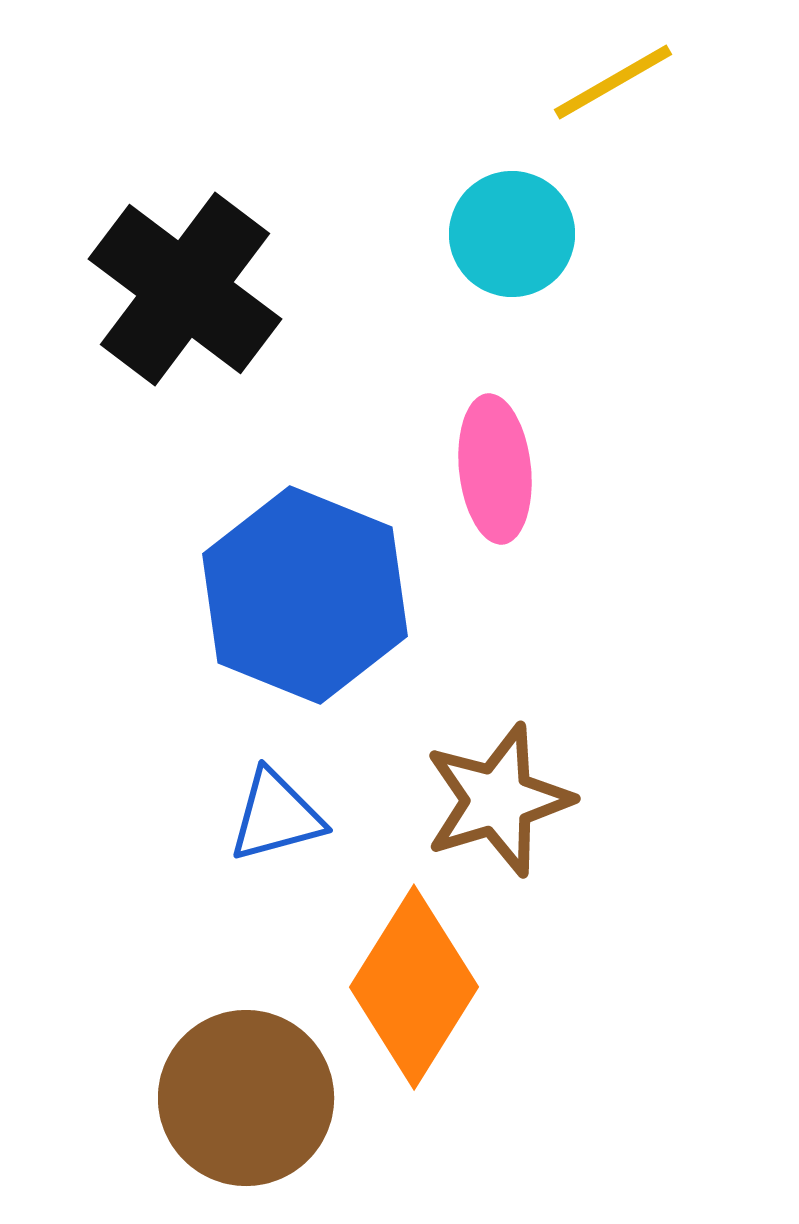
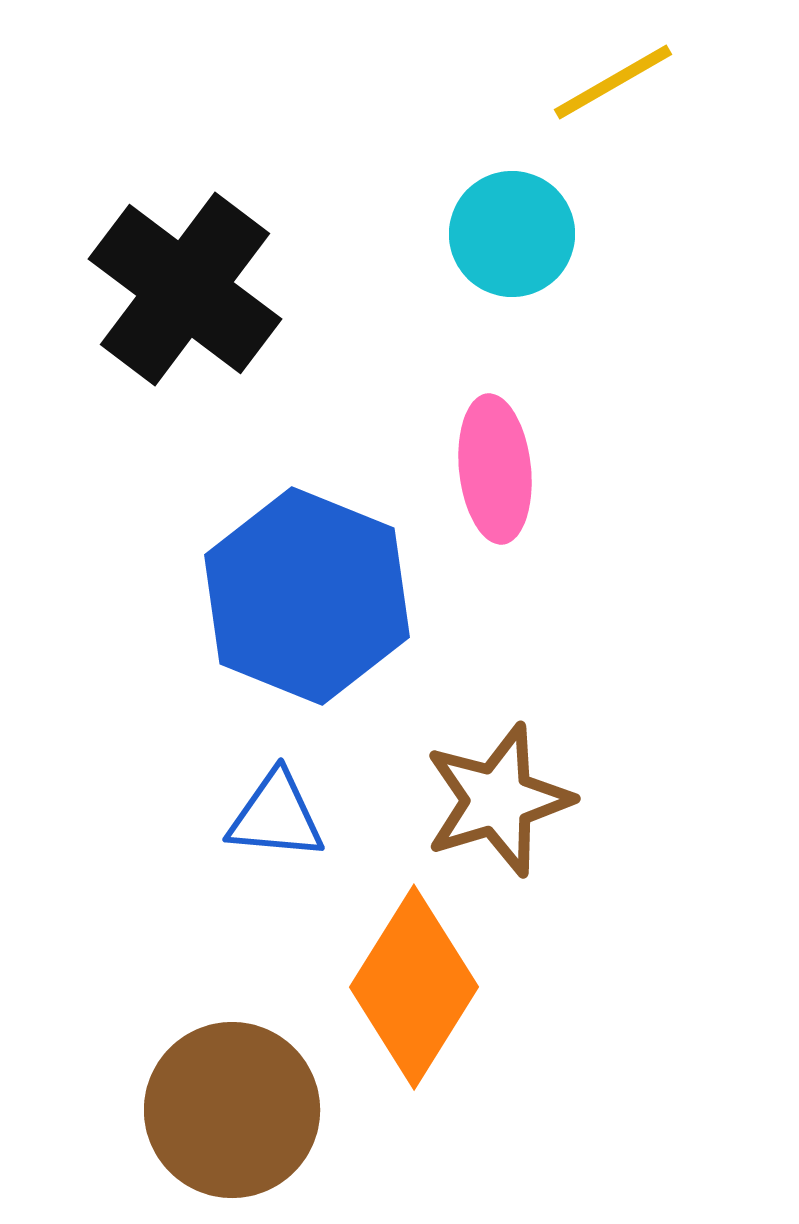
blue hexagon: moved 2 px right, 1 px down
blue triangle: rotated 20 degrees clockwise
brown circle: moved 14 px left, 12 px down
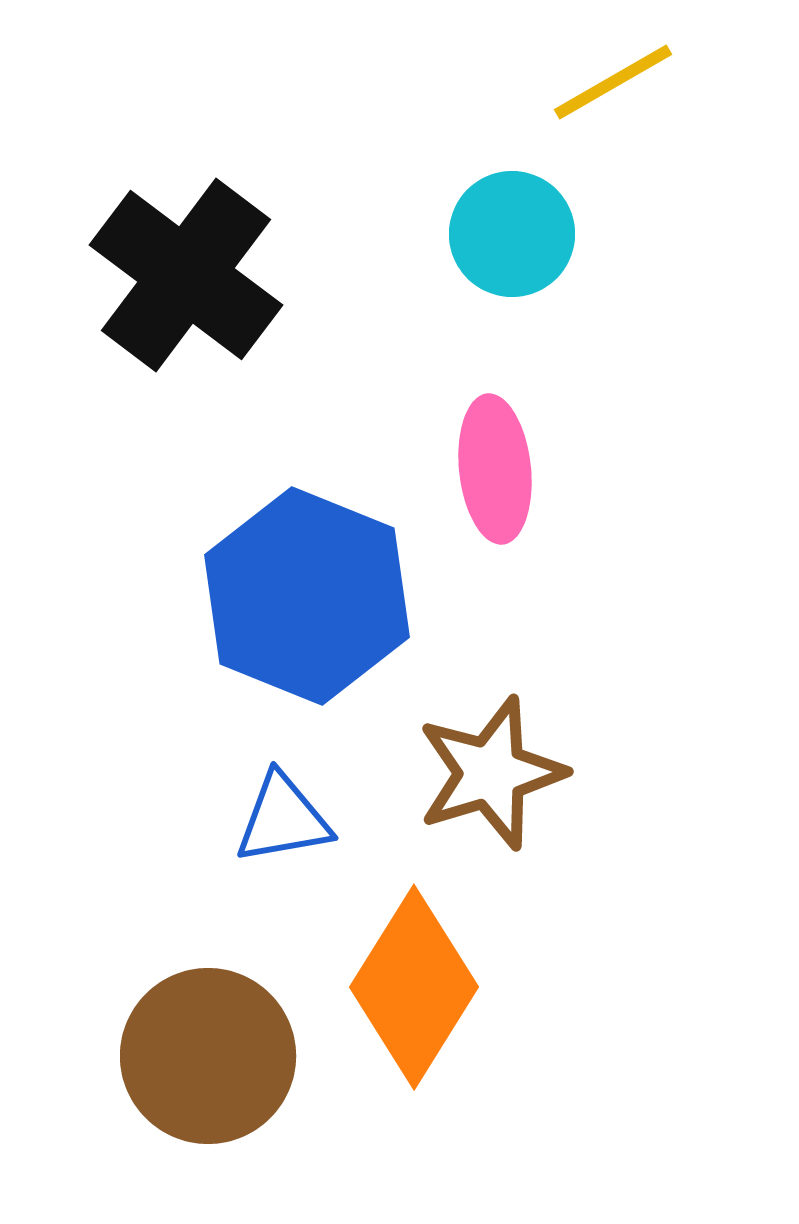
black cross: moved 1 px right, 14 px up
brown star: moved 7 px left, 27 px up
blue triangle: moved 7 px right, 3 px down; rotated 15 degrees counterclockwise
brown circle: moved 24 px left, 54 px up
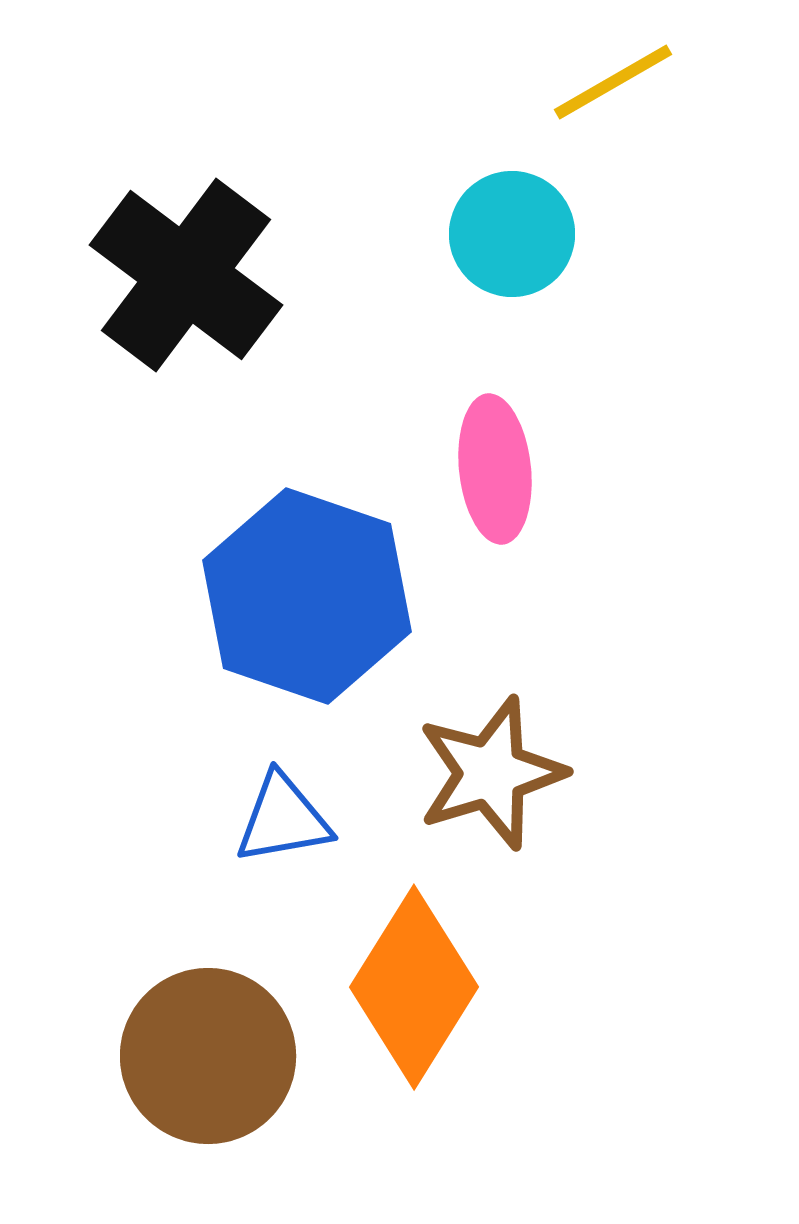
blue hexagon: rotated 3 degrees counterclockwise
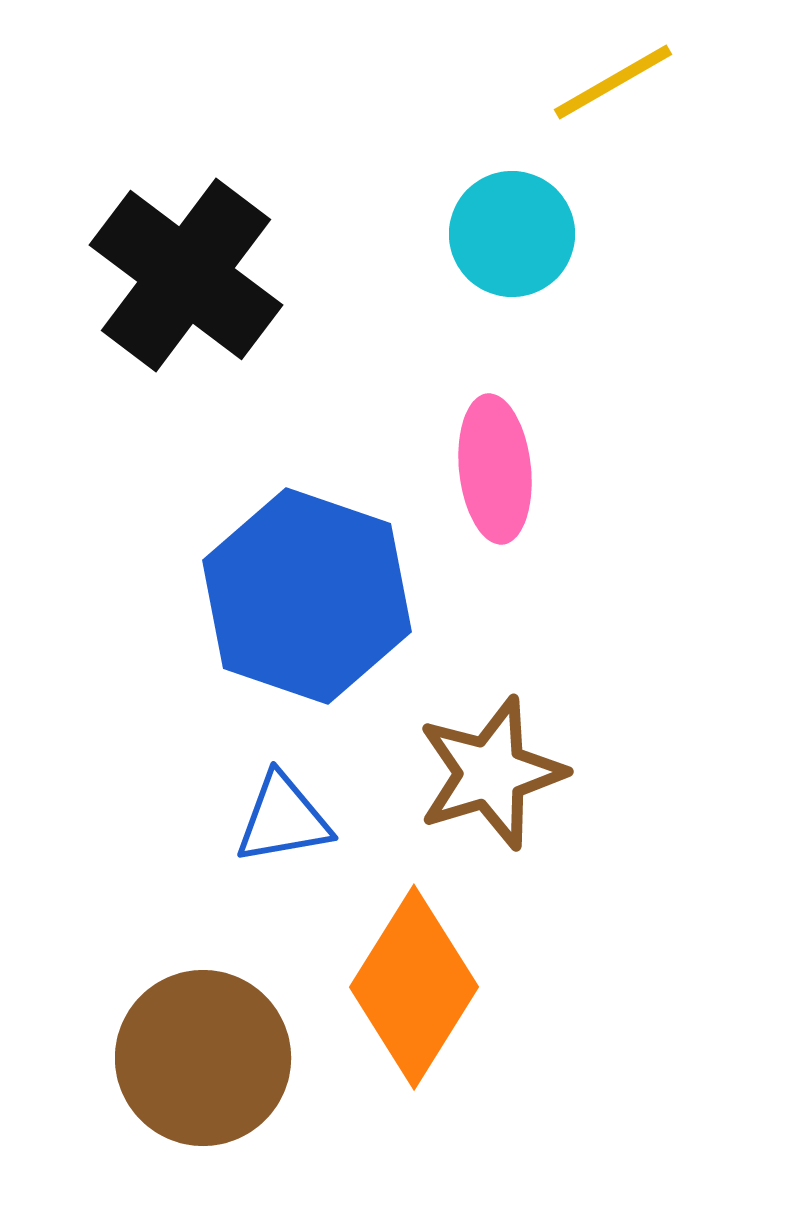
brown circle: moved 5 px left, 2 px down
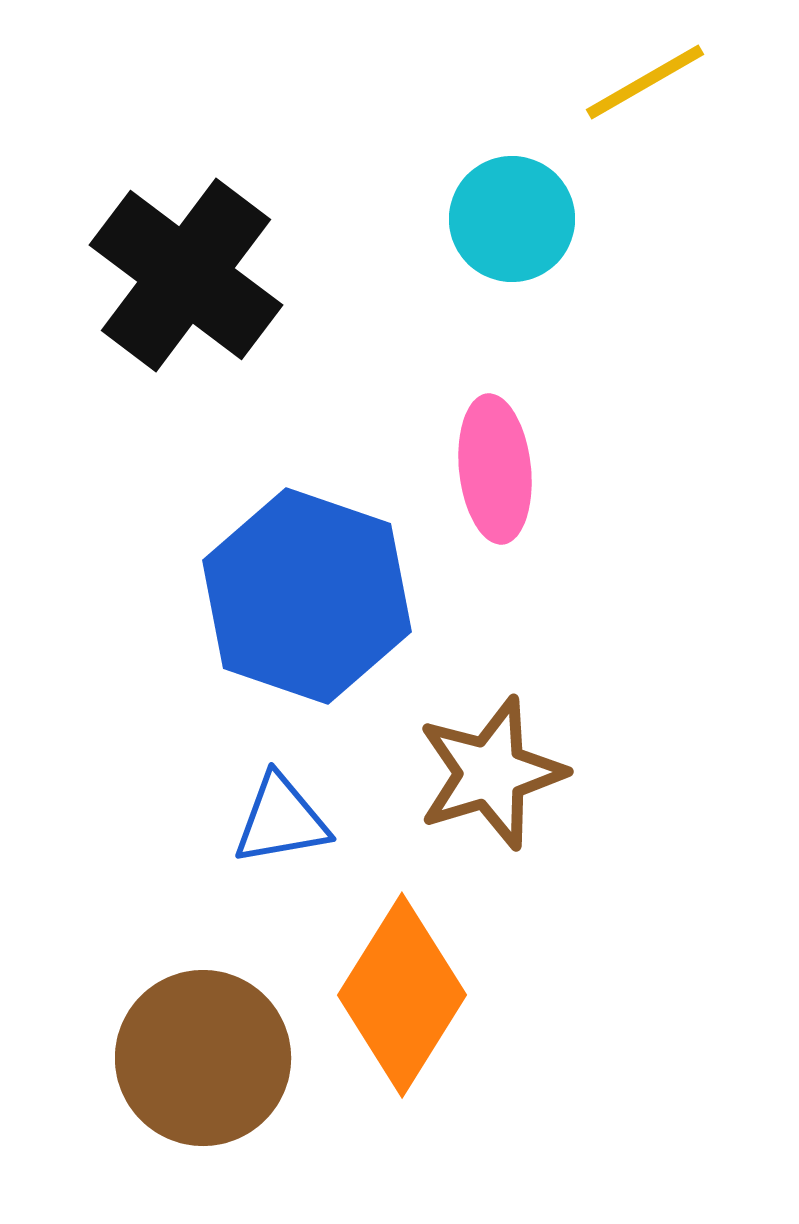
yellow line: moved 32 px right
cyan circle: moved 15 px up
blue triangle: moved 2 px left, 1 px down
orange diamond: moved 12 px left, 8 px down
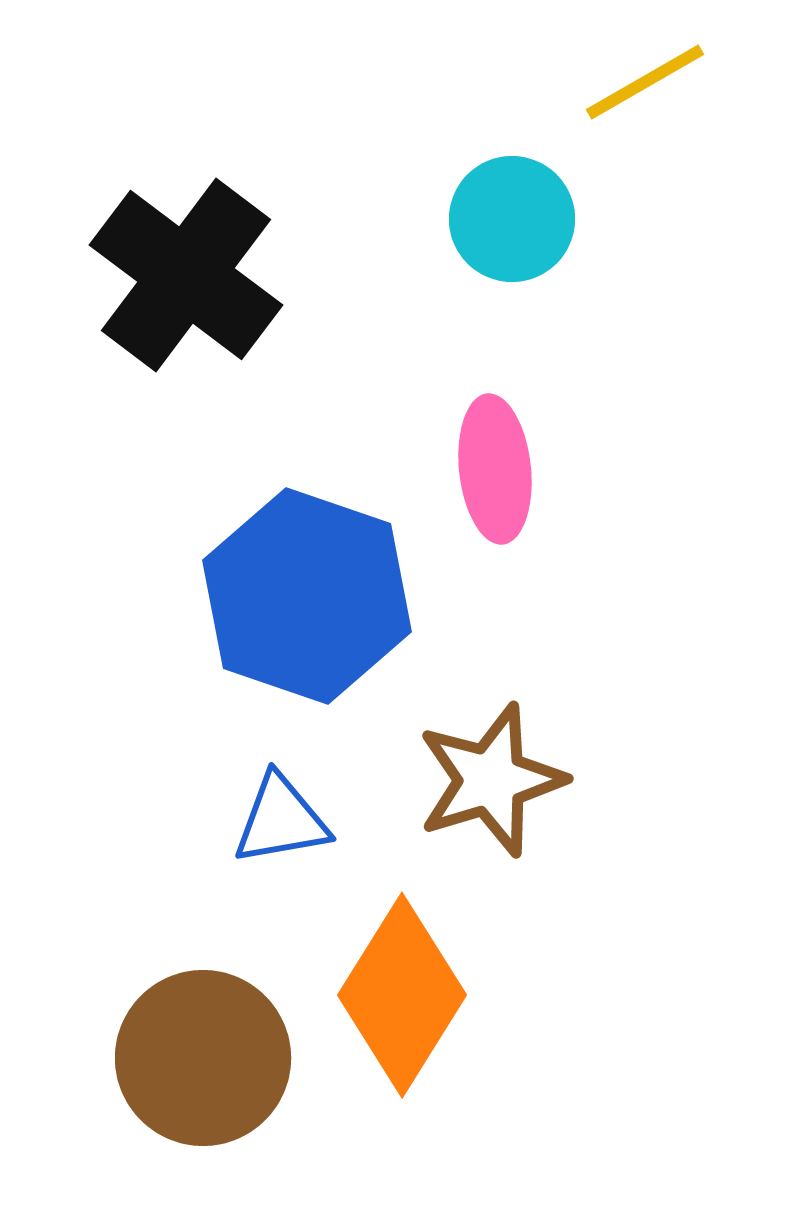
brown star: moved 7 px down
